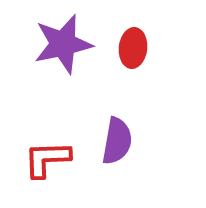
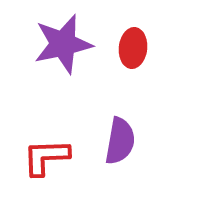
purple semicircle: moved 3 px right
red L-shape: moved 1 px left, 2 px up
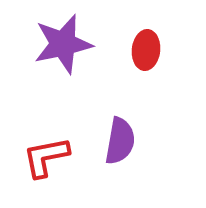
red ellipse: moved 13 px right, 2 px down
red L-shape: rotated 9 degrees counterclockwise
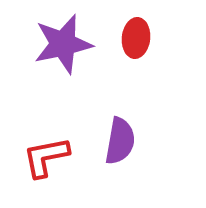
red ellipse: moved 10 px left, 12 px up
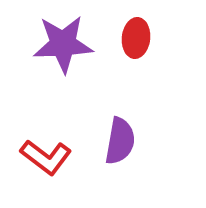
purple star: rotated 10 degrees clockwise
red L-shape: rotated 132 degrees counterclockwise
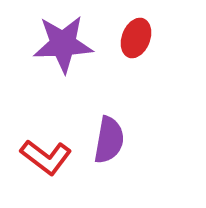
red ellipse: rotated 15 degrees clockwise
purple semicircle: moved 11 px left, 1 px up
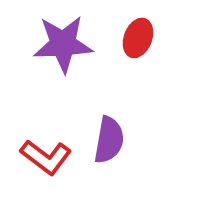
red ellipse: moved 2 px right
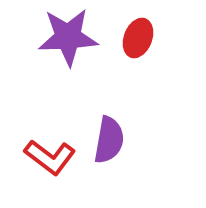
purple star: moved 5 px right, 7 px up
red L-shape: moved 4 px right
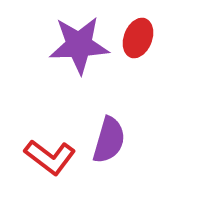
purple star: moved 11 px right, 8 px down
purple semicircle: rotated 6 degrees clockwise
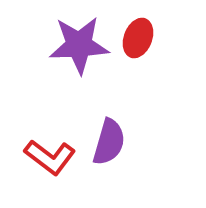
purple semicircle: moved 2 px down
